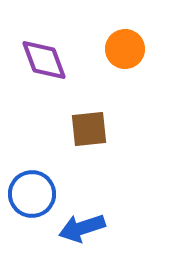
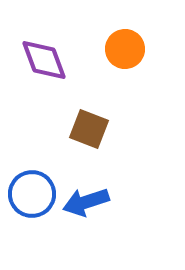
brown square: rotated 27 degrees clockwise
blue arrow: moved 4 px right, 26 px up
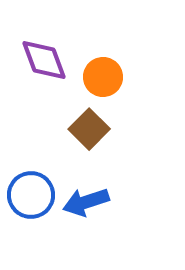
orange circle: moved 22 px left, 28 px down
brown square: rotated 24 degrees clockwise
blue circle: moved 1 px left, 1 px down
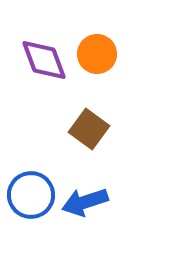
orange circle: moved 6 px left, 23 px up
brown square: rotated 9 degrees counterclockwise
blue arrow: moved 1 px left
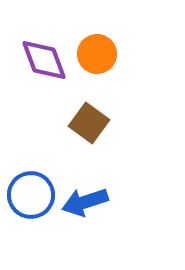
brown square: moved 6 px up
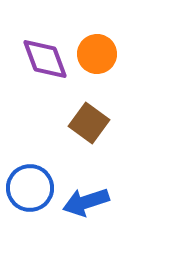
purple diamond: moved 1 px right, 1 px up
blue circle: moved 1 px left, 7 px up
blue arrow: moved 1 px right
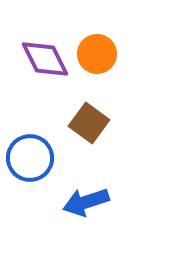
purple diamond: rotated 6 degrees counterclockwise
blue circle: moved 30 px up
